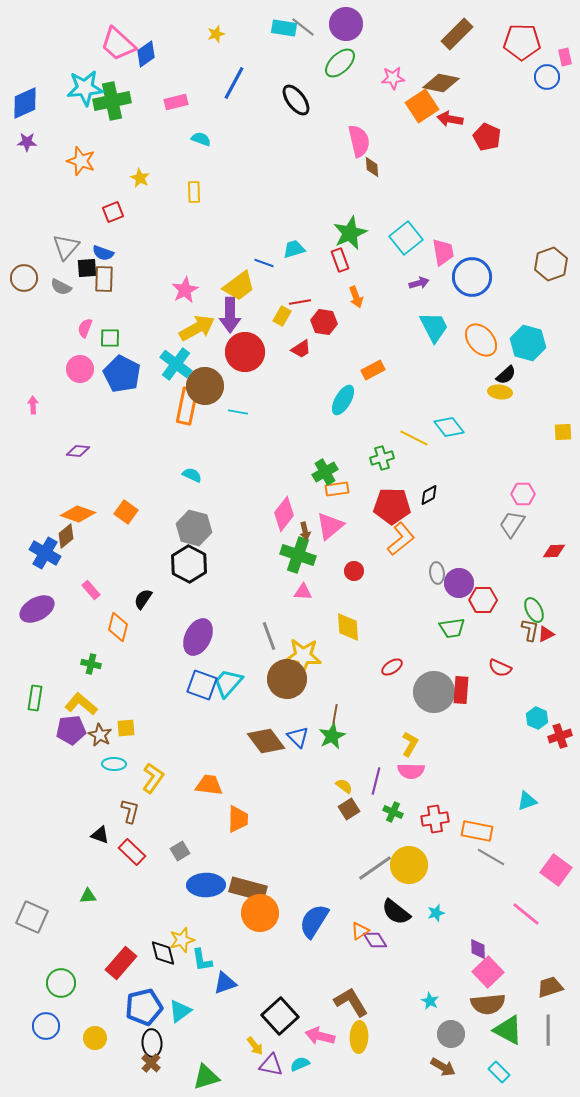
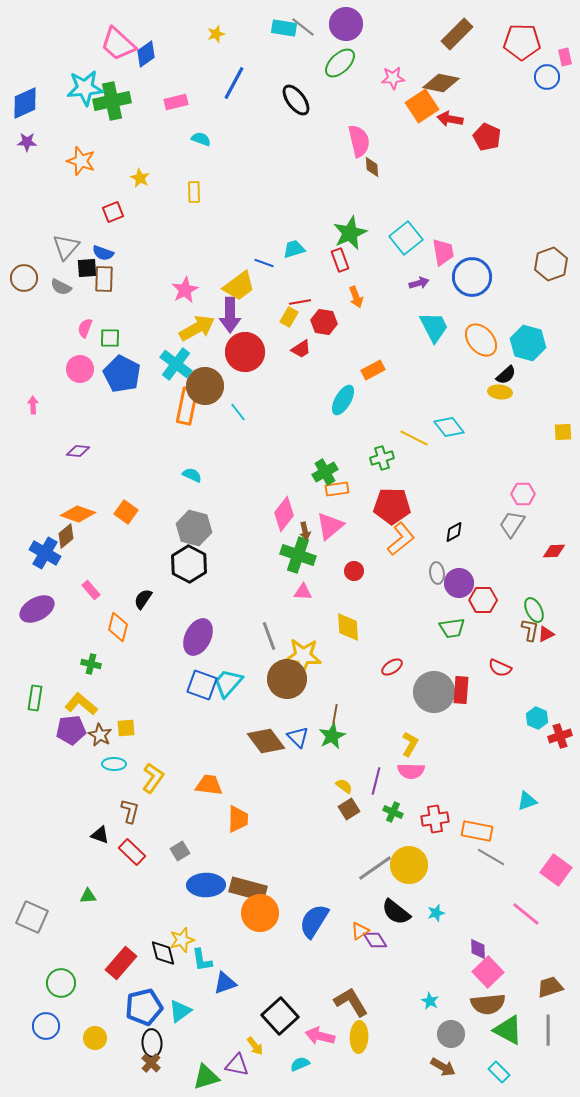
yellow rectangle at (282, 316): moved 7 px right, 1 px down
cyan line at (238, 412): rotated 42 degrees clockwise
black diamond at (429, 495): moved 25 px right, 37 px down
purple triangle at (271, 1065): moved 34 px left
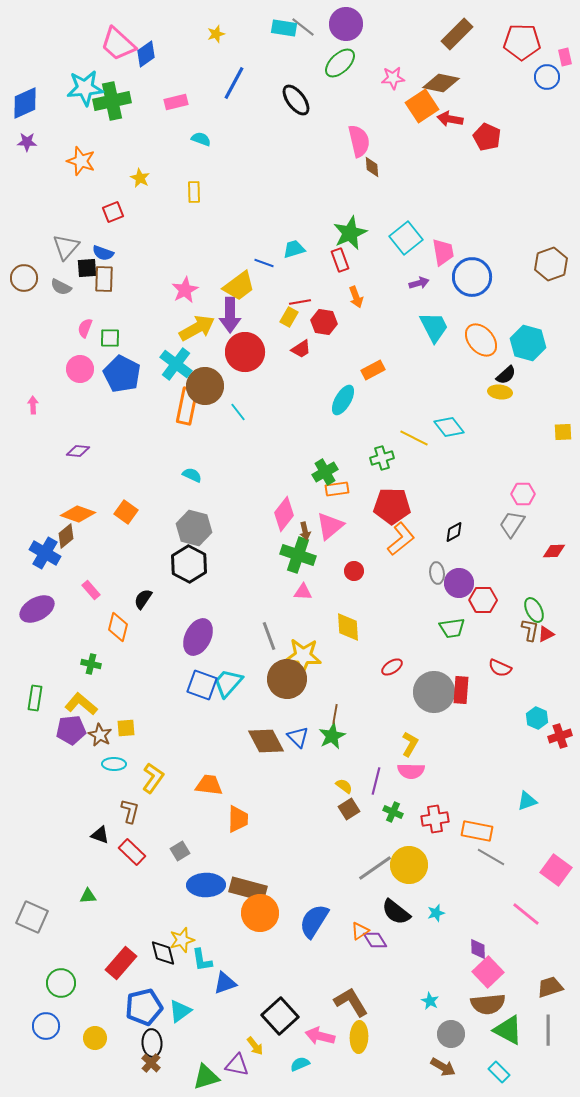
brown diamond at (266, 741): rotated 9 degrees clockwise
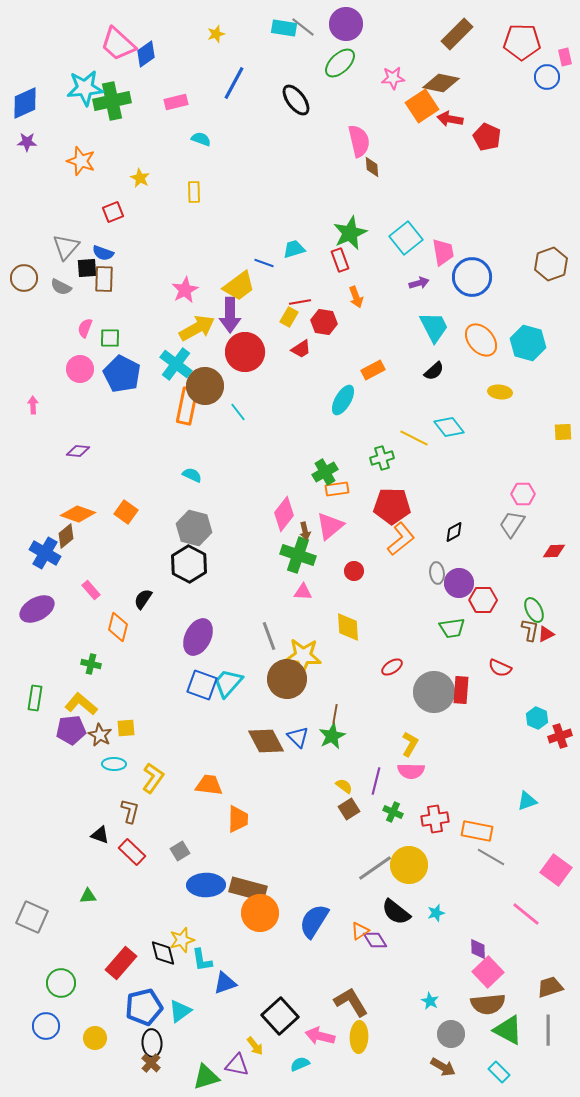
black semicircle at (506, 375): moved 72 px left, 4 px up
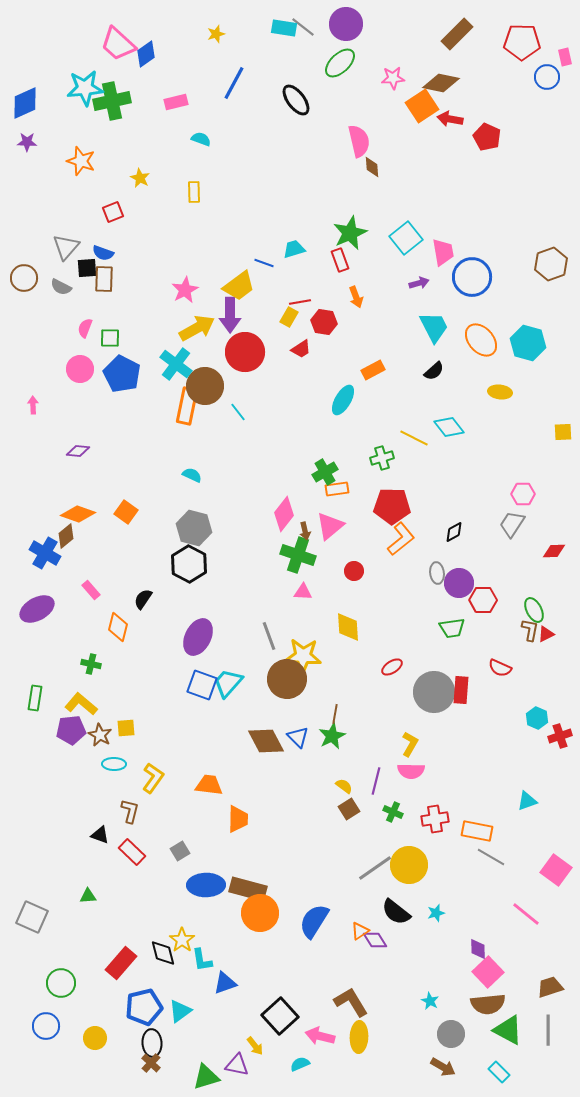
yellow star at (182, 940): rotated 20 degrees counterclockwise
